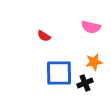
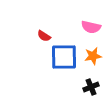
orange star: moved 1 px left, 6 px up
blue square: moved 5 px right, 16 px up
black cross: moved 6 px right, 4 px down
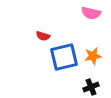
pink semicircle: moved 14 px up
red semicircle: moved 1 px left; rotated 16 degrees counterclockwise
blue square: rotated 12 degrees counterclockwise
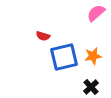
pink semicircle: moved 5 px right; rotated 126 degrees clockwise
black cross: rotated 21 degrees counterclockwise
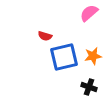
pink semicircle: moved 7 px left
red semicircle: moved 2 px right
black cross: moved 2 px left; rotated 28 degrees counterclockwise
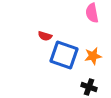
pink semicircle: moved 3 px right; rotated 60 degrees counterclockwise
blue square: moved 2 px up; rotated 32 degrees clockwise
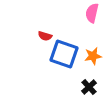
pink semicircle: rotated 24 degrees clockwise
blue square: moved 1 px up
black cross: rotated 28 degrees clockwise
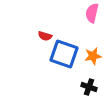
black cross: rotated 28 degrees counterclockwise
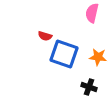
orange star: moved 5 px right, 1 px down; rotated 18 degrees clockwise
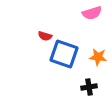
pink semicircle: rotated 120 degrees counterclockwise
black cross: rotated 28 degrees counterclockwise
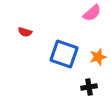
pink semicircle: rotated 24 degrees counterclockwise
red semicircle: moved 20 px left, 4 px up
orange star: rotated 24 degrees counterclockwise
